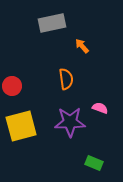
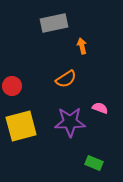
gray rectangle: moved 2 px right
orange arrow: rotated 28 degrees clockwise
orange semicircle: rotated 65 degrees clockwise
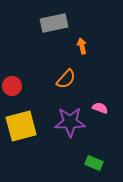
orange semicircle: rotated 15 degrees counterclockwise
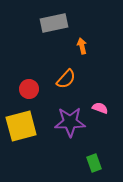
red circle: moved 17 px right, 3 px down
green rectangle: rotated 48 degrees clockwise
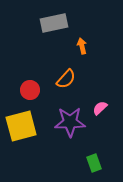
red circle: moved 1 px right, 1 px down
pink semicircle: rotated 63 degrees counterclockwise
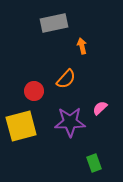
red circle: moved 4 px right, 1 px down
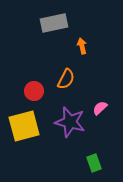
orange semicircle: rotated 15 degrees counterclockwise
purple star: rotated 16 degrees clockwise
yellow square: moved 3 px right
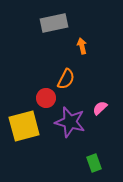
red circle: moved 12 px right, 7 px down
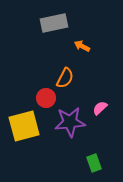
orange arrow: rotated 49 degrees counterclockwise
orange semicircle: moved 1 px left, 1 px up
purple star: rotated 20 degrees counterclockwise
